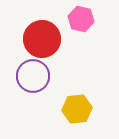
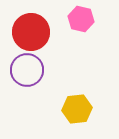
red circle: moved 11 px left, 7 px up
purple circle: moved 6 px left, 6 px up
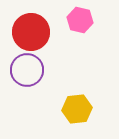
pink hexagon: moved 1 px left, 1 px down
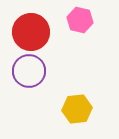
purple circle: moved 2 px right, 1 px down
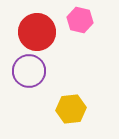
red circle: moved 6 px right
yellow hexagon: moved 6 px left
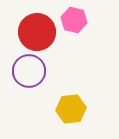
pink hexagon: moved 6 px left
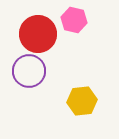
red circle: moved 1 px right, 2 px down
yellow hexagon: moved 11 px right, 8 px up
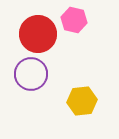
purple circle: moved 2 px right, 3 px down
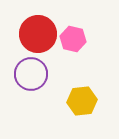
pink hexagon: moved 1 px left, 19 px down
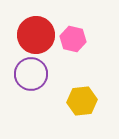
red circle: moved 2 px left, 1 px down
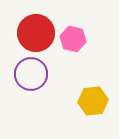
red circle: moved 2 px up
yellow hexagon: moved 11 px right
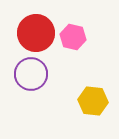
pink hexagon: moved 2 px up
yellow hexagon: rotated 12 degrees clockwise
